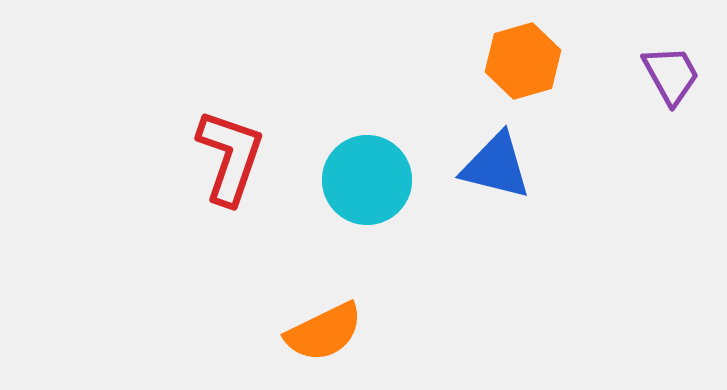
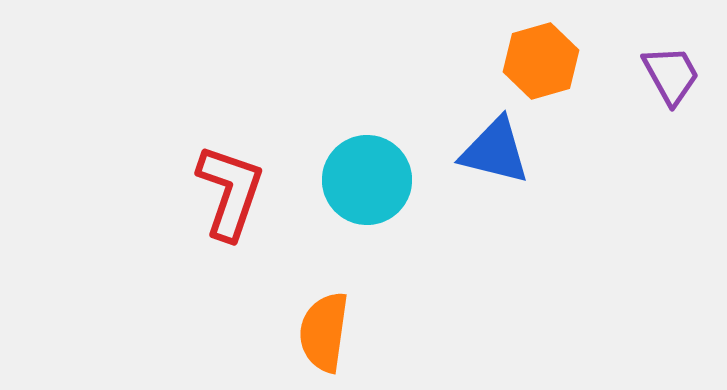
orange hexagon: moved 18 px right
red L-shape: moved 35 px down
blue triangle: moved 1 px left, 15 px up
orange semicircle: rotated 124 degrees clockwise
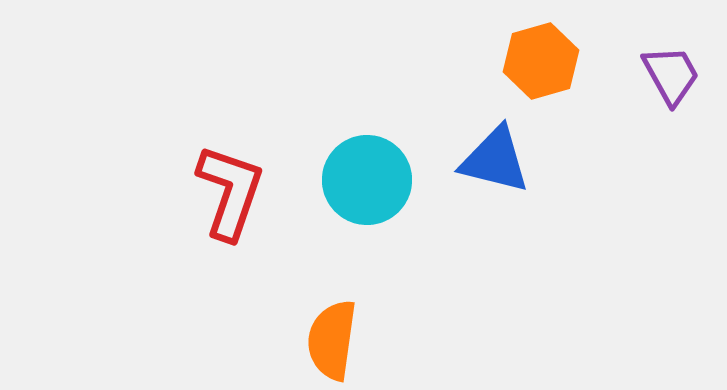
blue triangle: moved 9 px down
orange semicircle: moved 8 px right, 8 px down
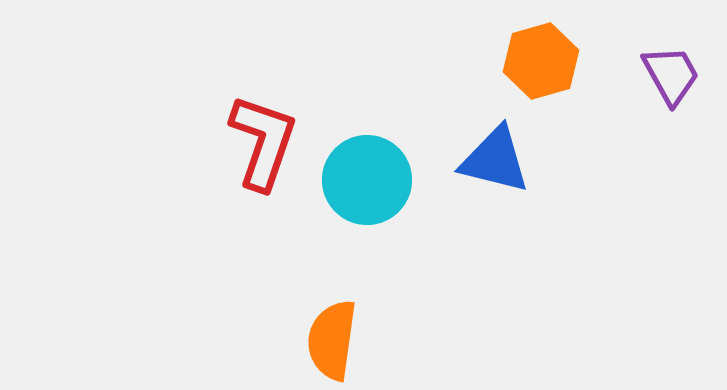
red L-shape: moved 33 px right, 50 px up
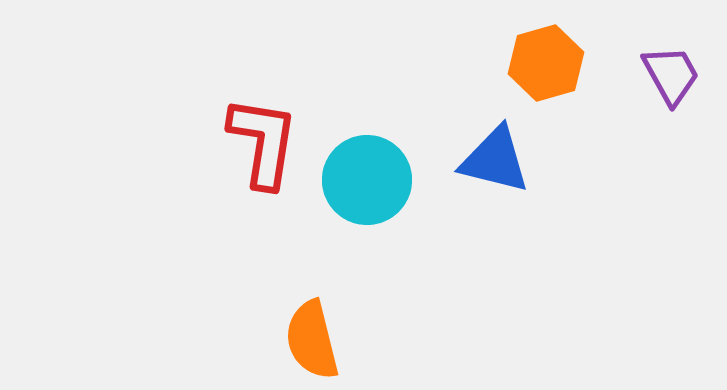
orange hexagon: moved 5 px right, 2 px down
red L-shape: rotated 10 degrees counterclockwise
orange semicircle: moved 20 px left; rotated 22 degrees counterclockwise
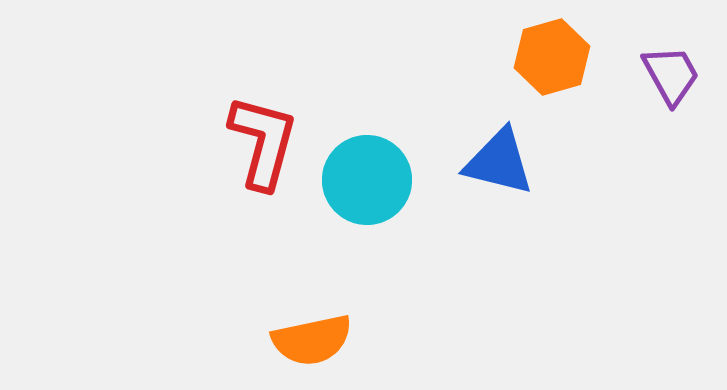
orange hexagon: moved 6 px right, 6 px up
red L-shape: rotated 6 degrees clockwise
blue triangle: moved 4 px right, 2 px down
orange semicircle: rotated 88 degrees counterclockwise
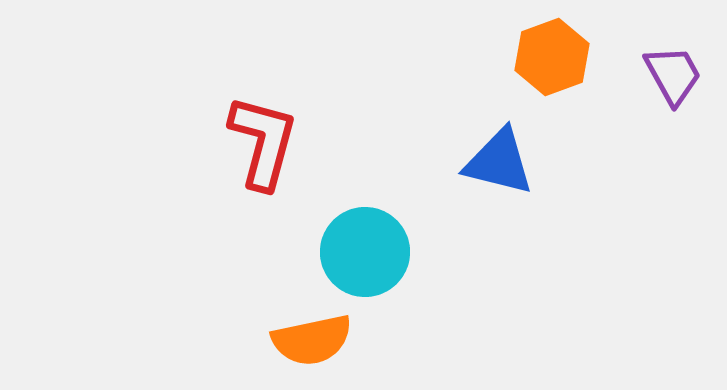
orange hexagon: rotated 4 degrees counterclockwise
purple trapezoid: moved 2 px right
cyan circle: moved 2 px left, 72 px down
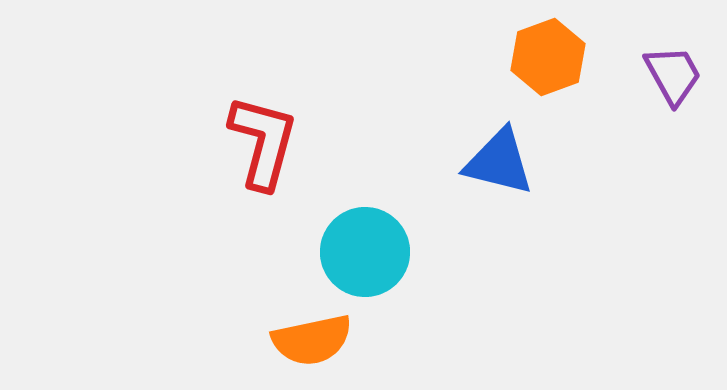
orange hexagon: moved 4 px left
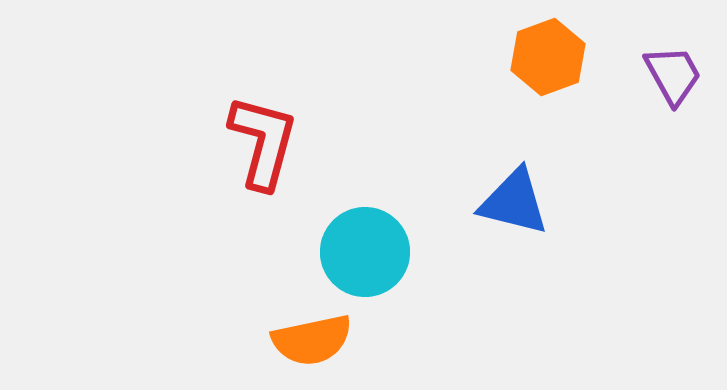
blue triangle: moved 15 px right, 40 px down
